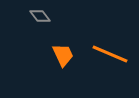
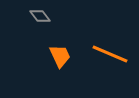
orange trapezoid: moved 3 px left, 1 px down
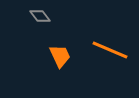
orange line: moved 4 px up
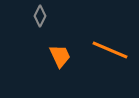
gray diamond: rotated 65 degrees clockwise
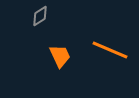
gray diamond: rotated 30 degrees clockwise
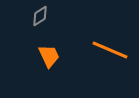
orange trapezoid: moved 11 px left
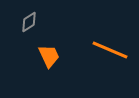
gray diamond: moved 11 px left, 6 px down
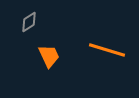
orange line: moved 3 px left; rotated 6 degrees counterclockwise
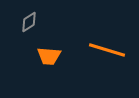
orange trapezoid: rotated 120 degrees clockwise
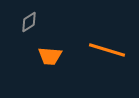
orange trapezoid: moved 1 px right
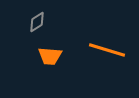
gray diamond: moved 8 px right
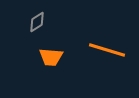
orange trapezoid: moved 1 px right, 1 px down
